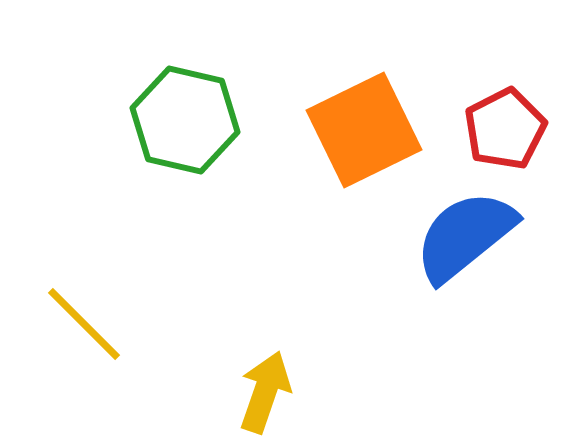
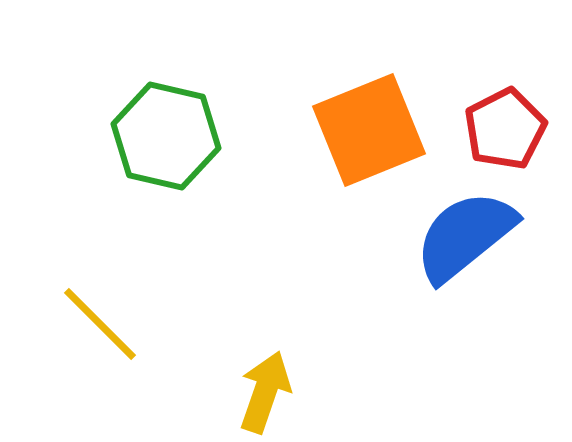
green hexagon: moved 19 px left, 16 px down
orange square: moved 5 px right; rotated 4 degrees clockwise
yellow line: moved 16 px right
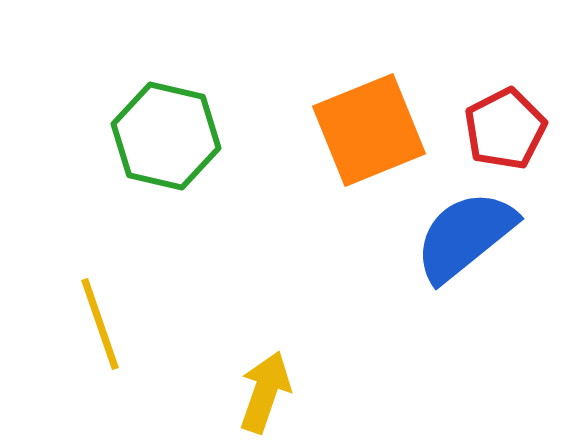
yellow line: rotated 26 degrees clockwise
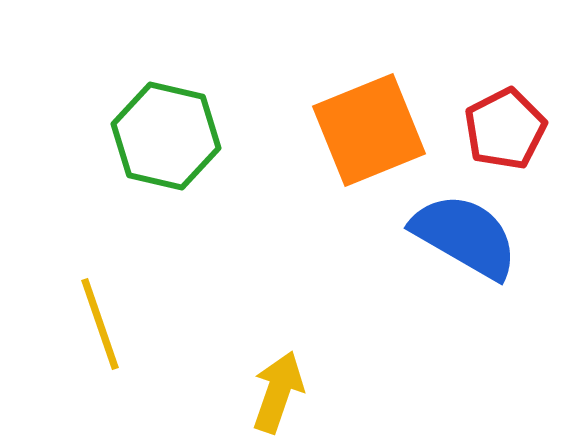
blue semicircle: rotated 69 degrees clockwise
yellow arrow: moved 13 px right
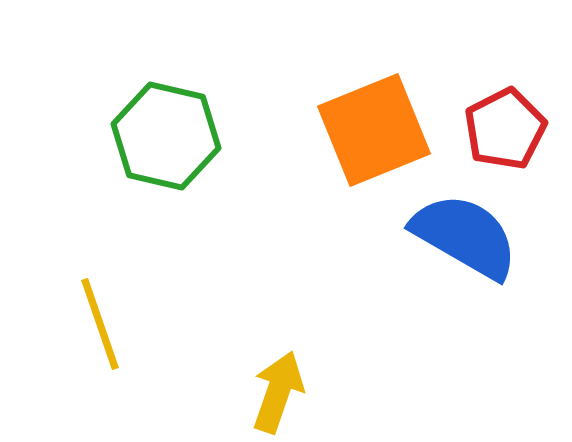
orange square: moved 5 px right
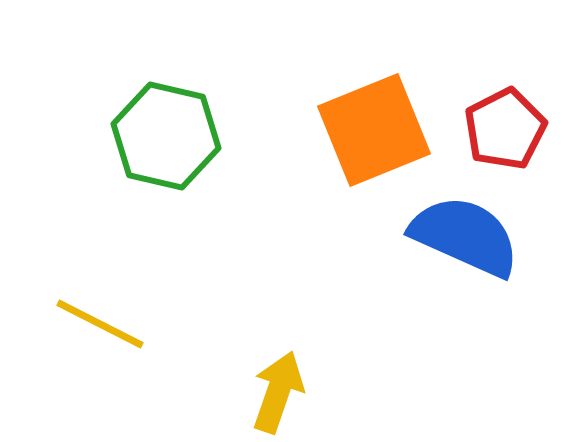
blue semicircle: rotated 6 degrees counterclockwise
yellow line: rotated 44 degrees counterclockwise
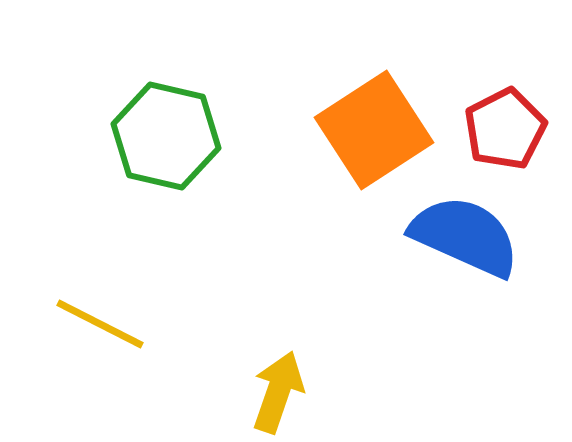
orange square: rotated 11 degrees counterclockwise
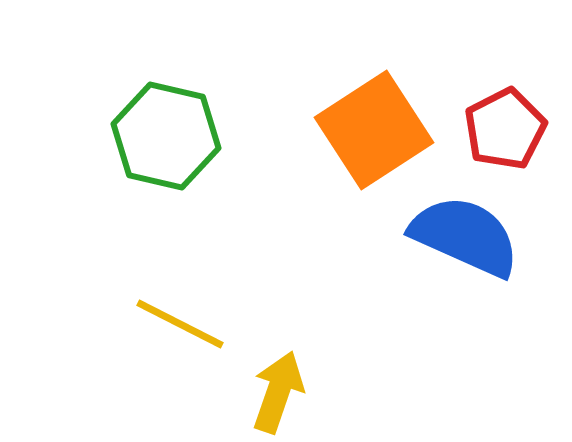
yellow line: moved 80 px right
